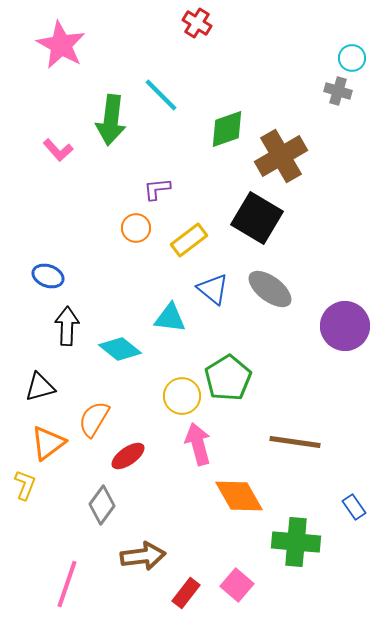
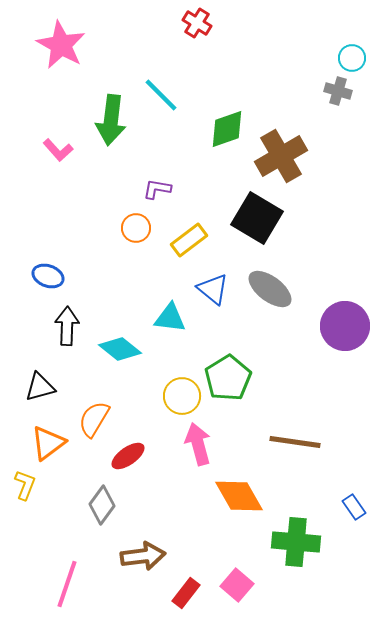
purple L-shape: rotated 16 degrees clockwise
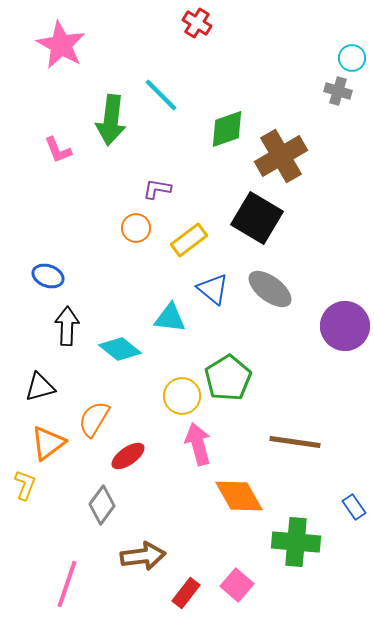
pink L-shape: rotated 20 degrees clockwise
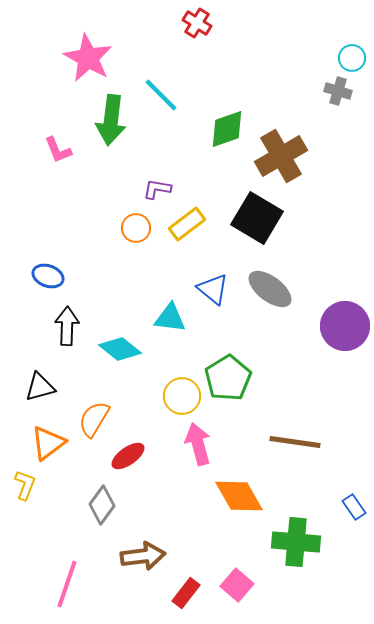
pink star: moved 27 px right, 13 px down
yellow rectangle: moved 2 px left, 16 px up
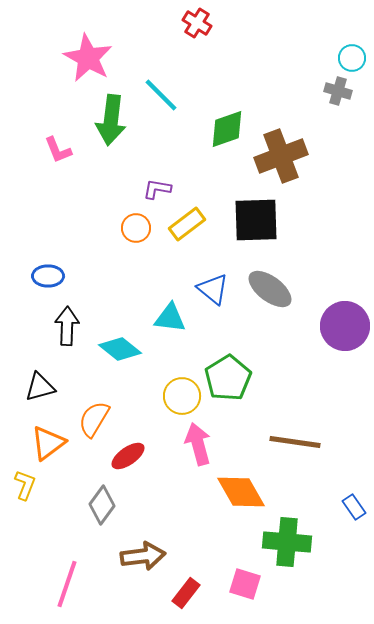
brown cross: rotated 9 degrees clockwise
black square: moved 1 px left, 2 px down; rotated 33 degrees counterclockwise
blue ellipse: rotated 20 degrees counterclockwise
orange diamond: moved 2 px right, 4 px up
green cross: moved 9 px left
pink square: moved 8 px right, 1 px up; rotated 24 degrees counterclockwise
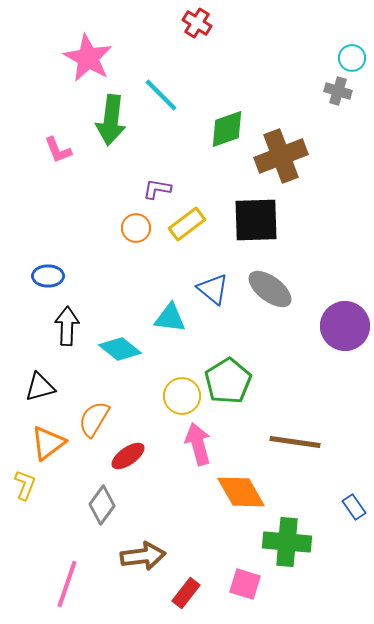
green pentagon: moved 3 px down
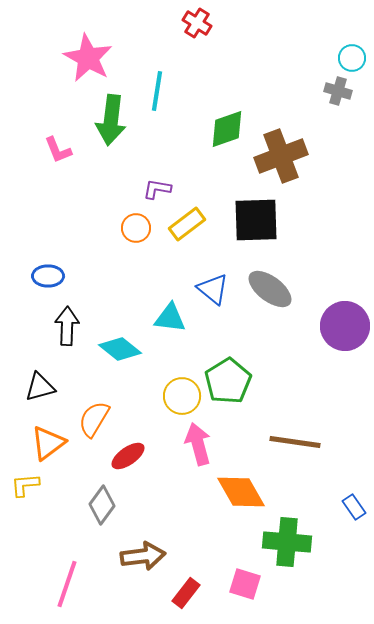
cyan line: moved 4 px left, 4 px up; rotated 54 degrees clockwise
yellow L-shape: rotated 116 degrees counterclockwise
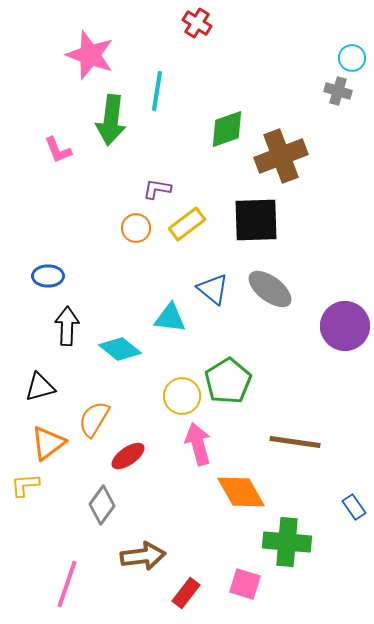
pink star: moved 2 px right, 3 px up; rotated 9 degrees counterclockwise
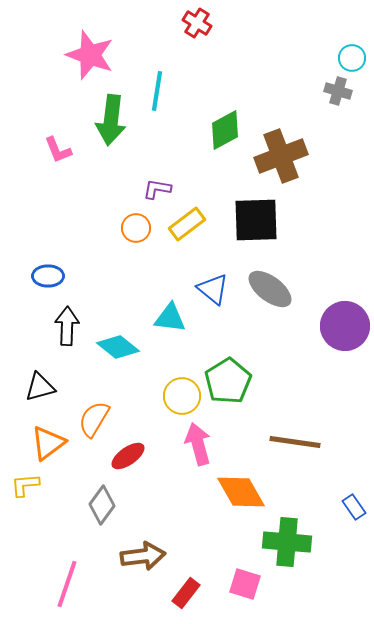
green diamond: moved 2 px left, 1 px down; rotated 9 degrees counterclockwise
cyan diamond: moved 2 px left, 2 px up
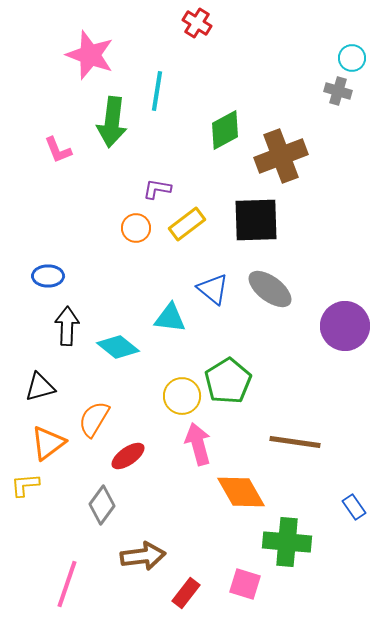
green arrow: moved 1 px right, 2 px down
